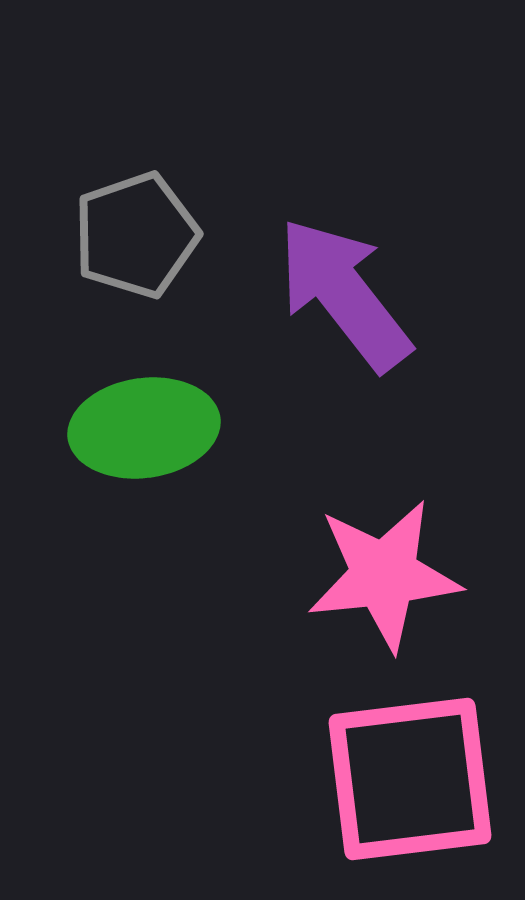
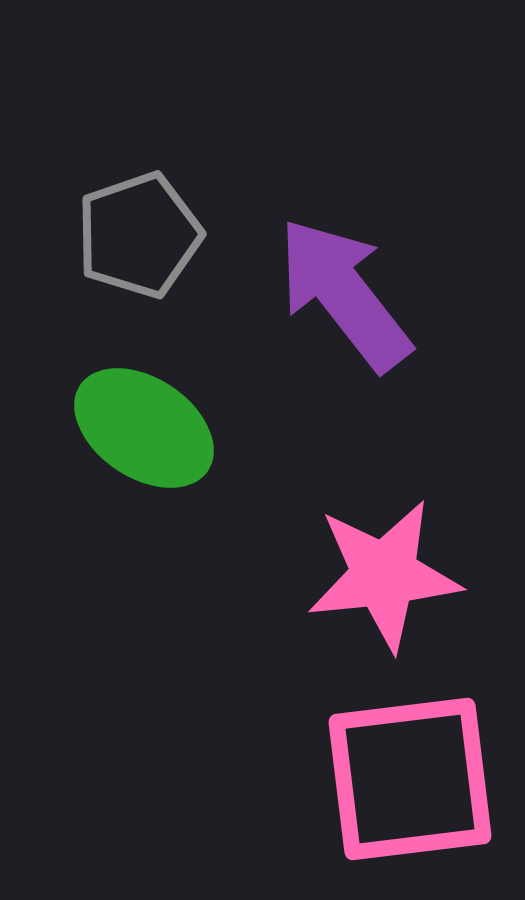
gray pentagon: moved 3 px right
green ellipse: rotated 42 degrees clockwise
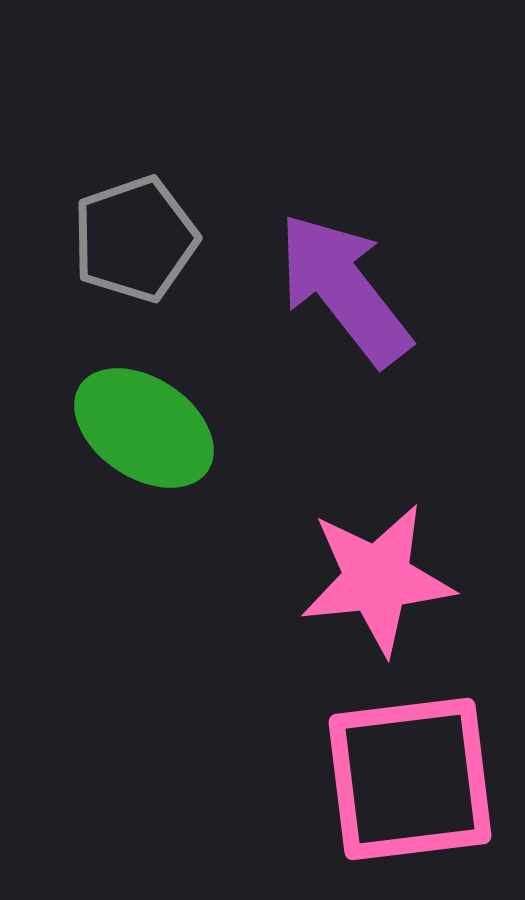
gray pentagon: moved 4 px left, 4 px down
purple arrow: moved 5 px up
pink star: moved 7 px left, 4 px down
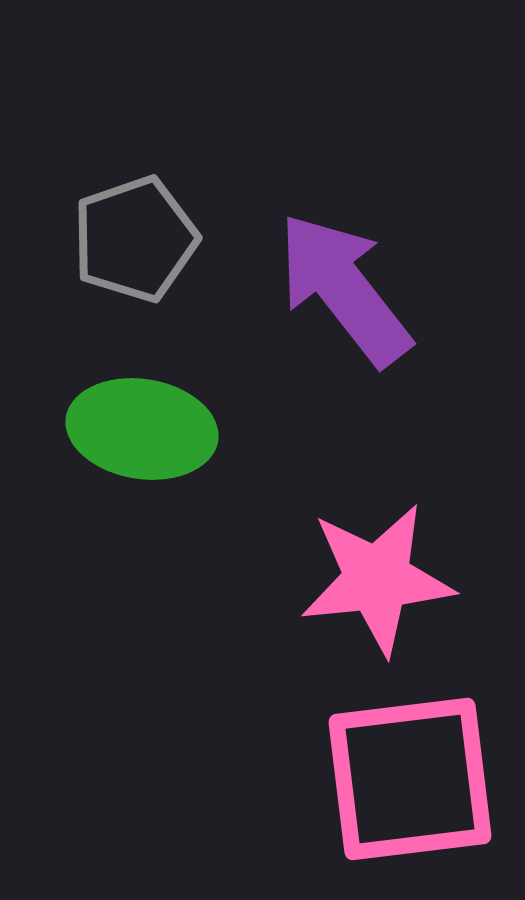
green ellipse: moved 2 px left, 1 px down; rotated 25 degrees counterclockwise
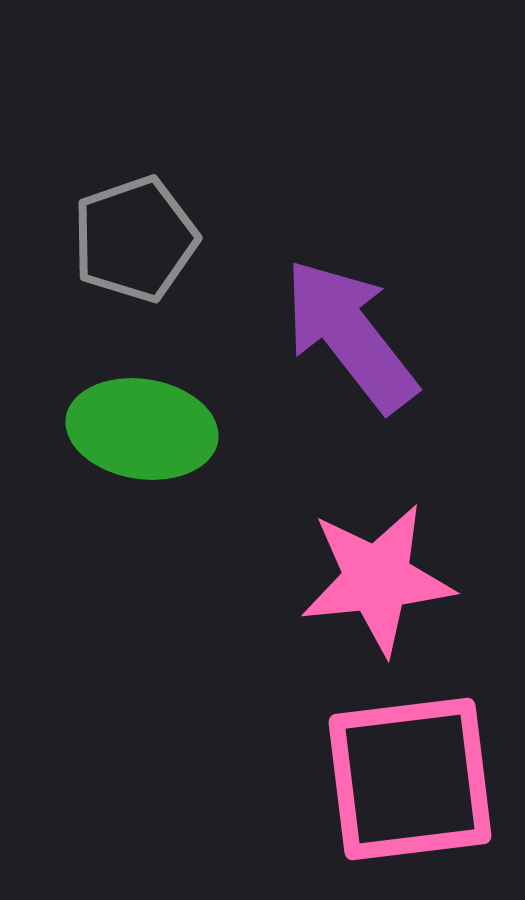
purple arrow: moved 6 px right, 46 px down
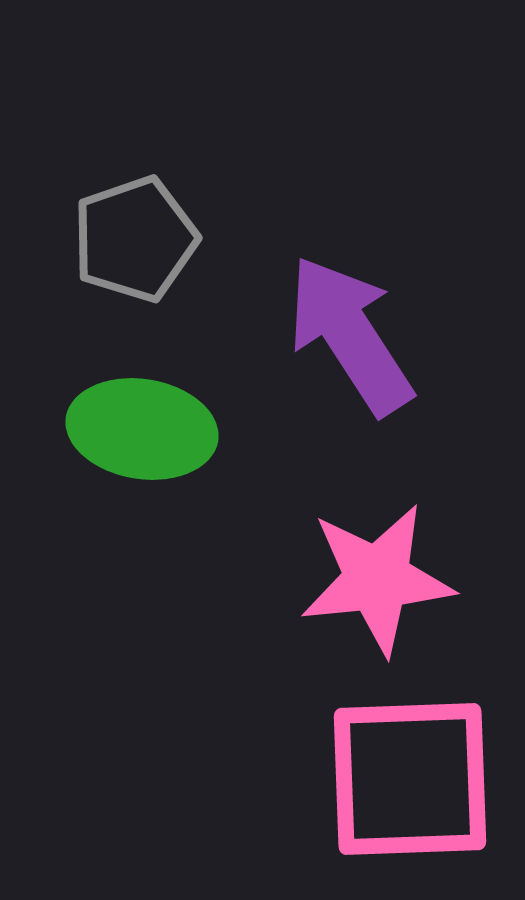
purple arrow: rotated 5 degrees clockwise
pink square: rotated 5 degrees clockwise
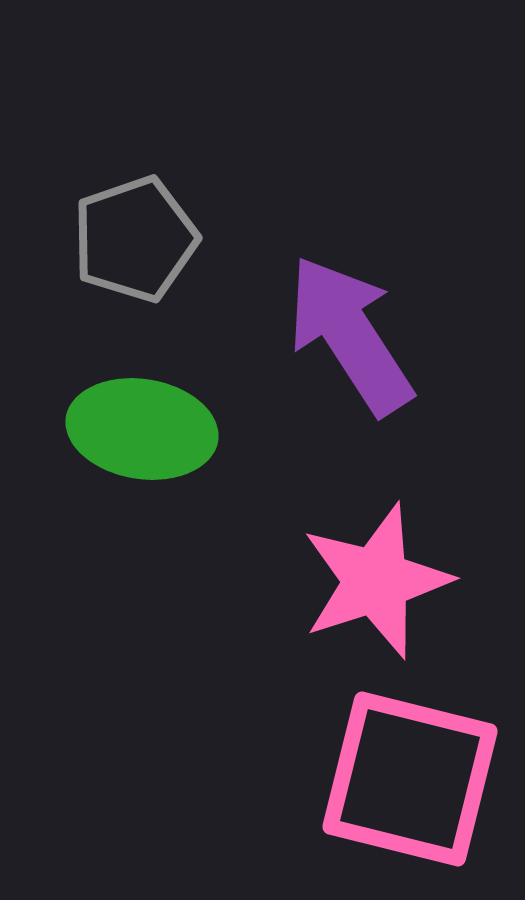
pink star: moved 1 px left, 2 px down; rotated 12 degrees counterclockwise
pink square: rotated 16 degrees clockwise
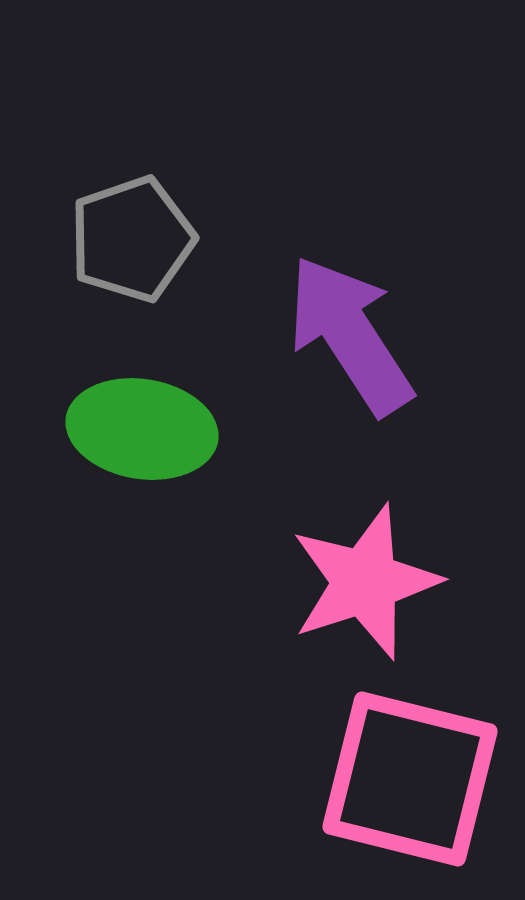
gray pentagon: moved 3 px left
pink star: moved 11 px left, 1 px down
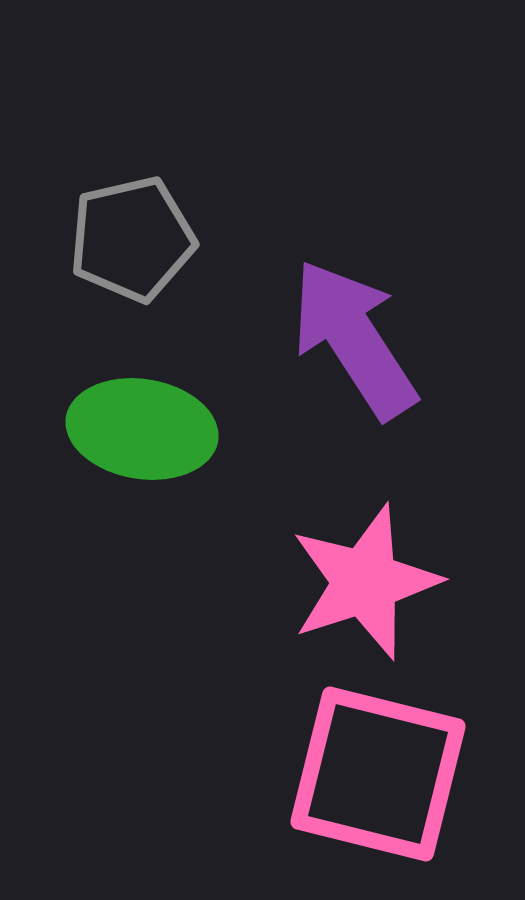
gray pentagon: rotated 6 degrees clockwise
purple arrow: moved 4 px right, 4 px down
pink square: moved 32 px left, 5 px up
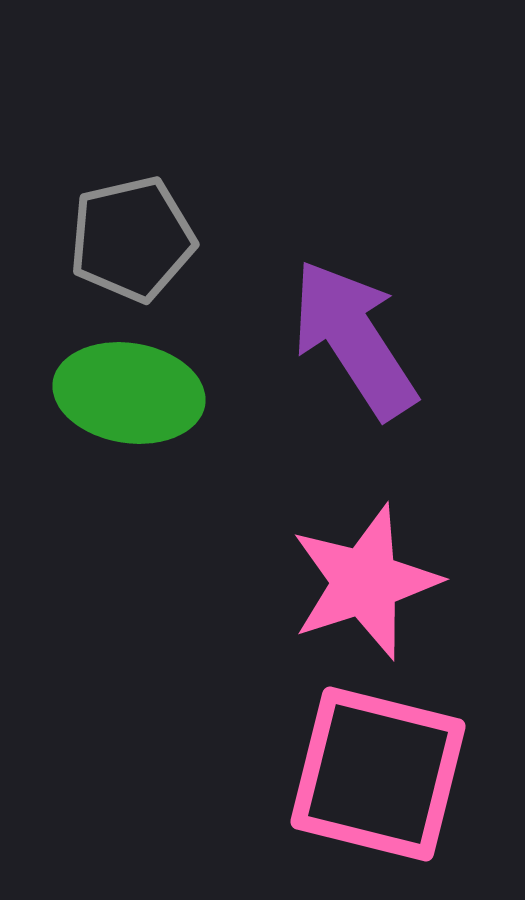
green ellipse: moved 13 px left, 36 px up
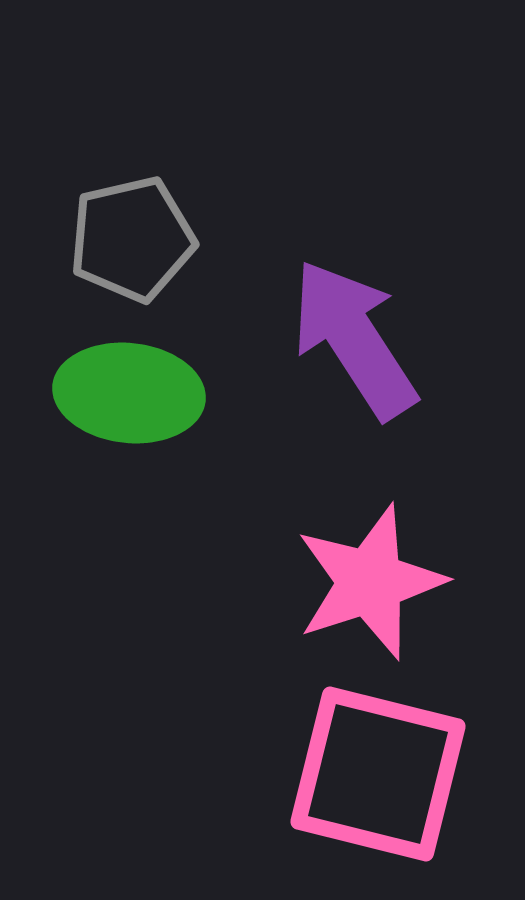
green ellipse: rotated 3 degrees counterclockwise
pink star: moved 5 px right
